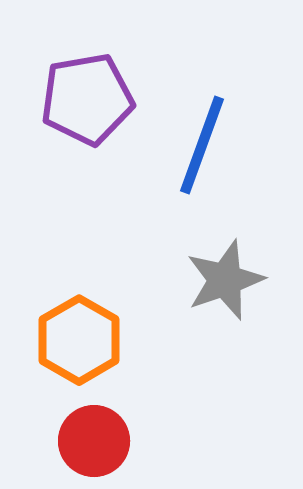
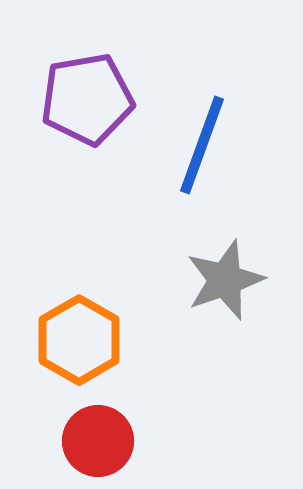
red circle: moved 4 px right
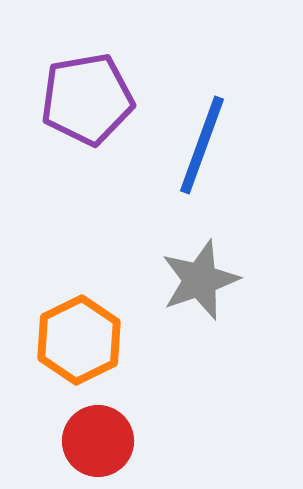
gray star: moved 25 px left
orange hexagon: rotated 4 degrees clockwise
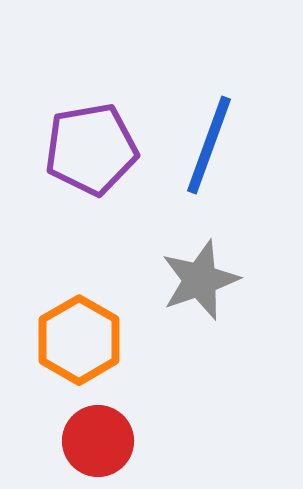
purple pentagon: moved 4 px right, 50 px down
blue line: moved 7 px right
orange hexagon: rotated 4 degrees counterclockwise
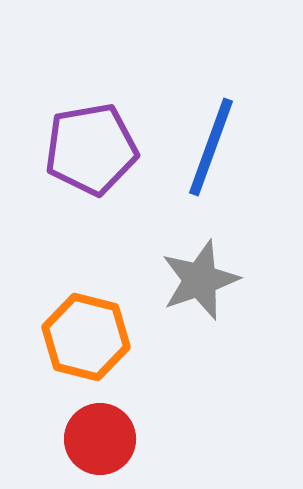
blue line: moved 2 px right, 2 px down
orange hexagon: moved 7 px right, 3 px up; rotated 16 degrees counterclockwise
red circle: moved 2 px right, 2 px up
